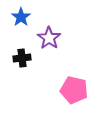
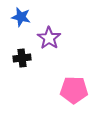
blue star: rotated 24 degrees counterclockwise
pink pentagon: rotated 12 degrees counterclockwise
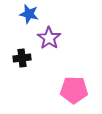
blue star: moved 8 px right, 3 px up
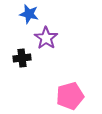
purple star: moved 3 px left
pink pentagon: moved 4 px left, 6 px down; rotated 16 degrees counterclockwise
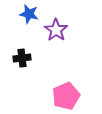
purple star: moved 10 px right, 8 px up
pink pentagon: moved 4 px left; rotated 8 degrees counterclockwise
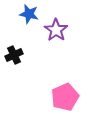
black cross: moved 8 px left, 3 px up; rotated 18 degrees counterclockwise
pink pentagon: moved 1 px left, 1 px down
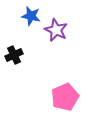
blue star: moved 2 px right, 2 px down
purple star: rotated 10 degrees counterclockwise
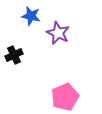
purple star: moved 2 px right, 3 px down
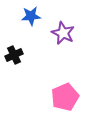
blue star: rotated 18 degrees counterclockwise
purple star: moved 5 px right
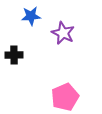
black cross: rotated 24 degrees clockwise
